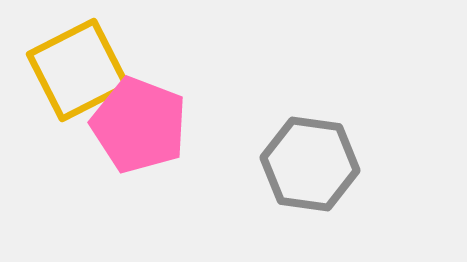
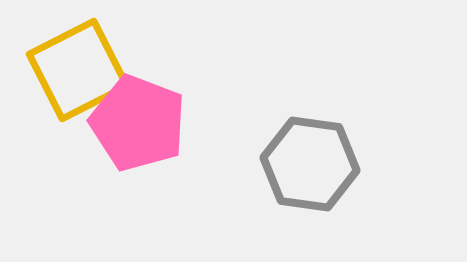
pink pentagon: moved 1 px left, 2 px up
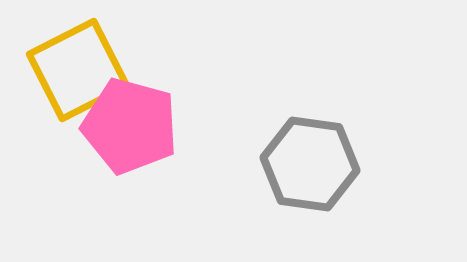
pink pentagon: moved 8 px left, 3 px down; rotated 6 degrees counterclockwise
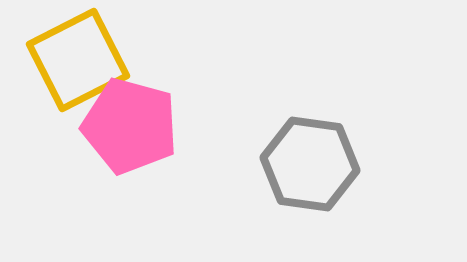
yellow square: moved 10 px up
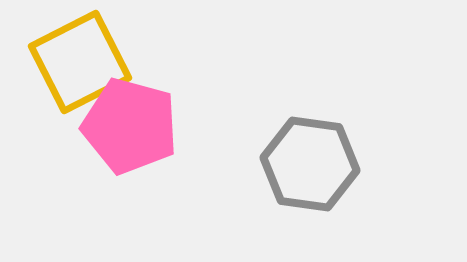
yellow square: moved 2 px right, 2 px down
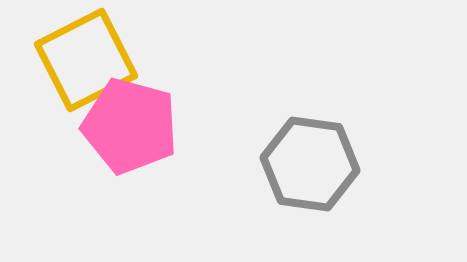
yellow square: moved 6 px right, 2 px up
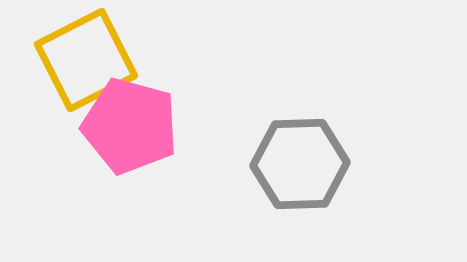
gray hexagon: moved 10 px left; rotated 10 degrees counterclockwise
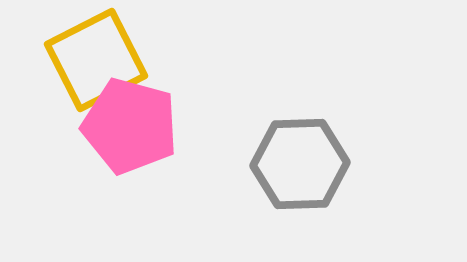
yellow square: moved 10 px right
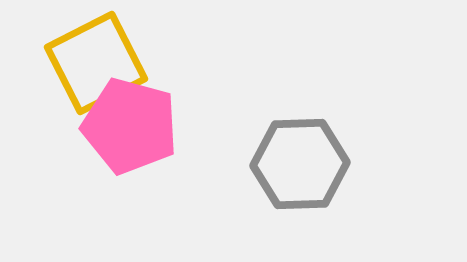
yellow square: moved 3 px down
